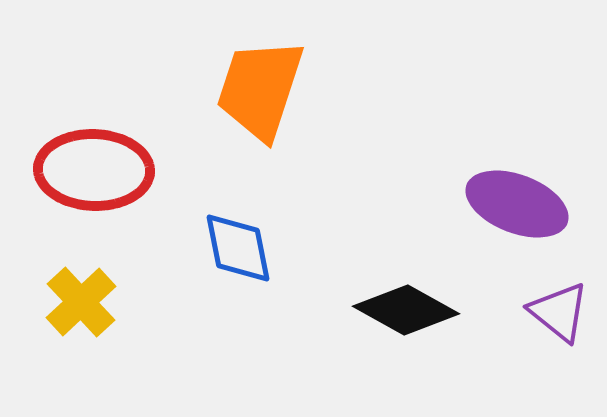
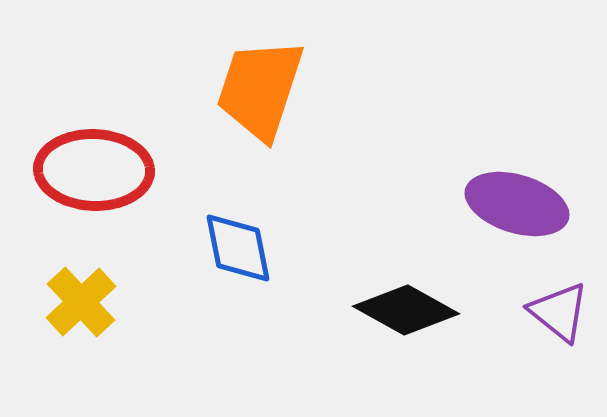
purple ellipse: rotated 4 degrees counterclockwise
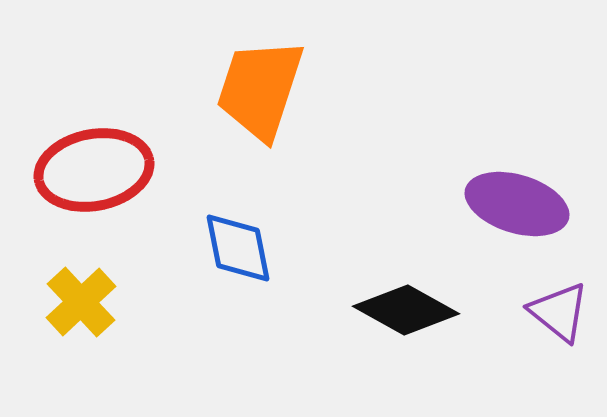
red ellipse: rotated 13 degrees counterclockwise
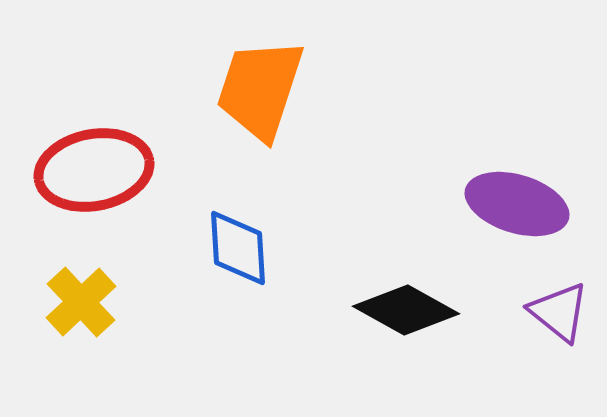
blue diamond: rotated 8 degrees clockwise
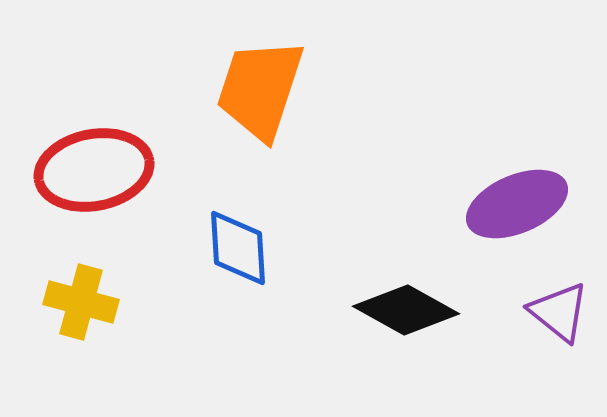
purple ellipse: rotated 40 degrees counterclockwise
yellow cross: rotated 32 degrees counterclockwise
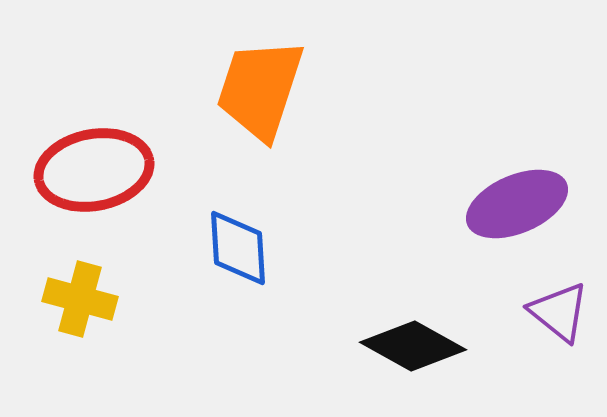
yellow cross: moved 1 px left, 3 px up
black diamond: moved 7 px right, 36 px down
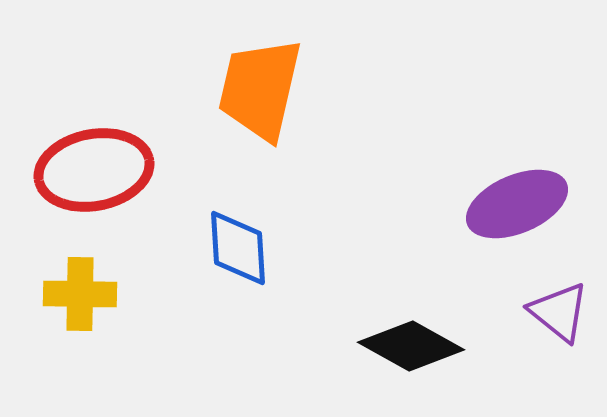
orange trapezoid: rotated 5 degrees counterclockwise
yellow cross: moved 5 px up; rotated 14 degrees counterclockwise
black diamond: moved 2 px left
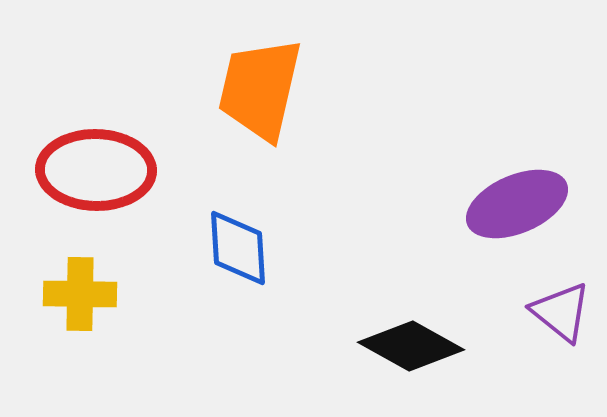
red ellipse: moved 2 px right; rotated 12 degrees clockwise
purple triangle: moved 2 px right
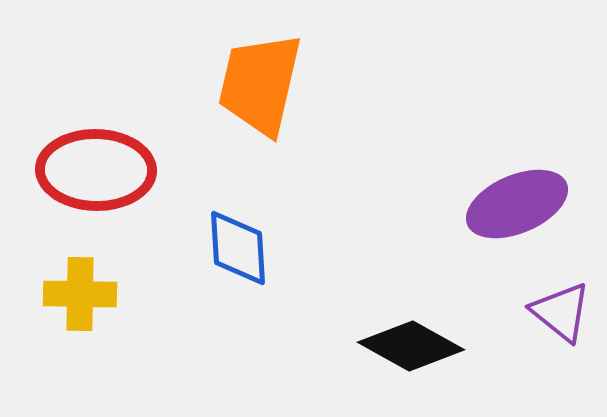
orange trapezoid: moved 5 px up
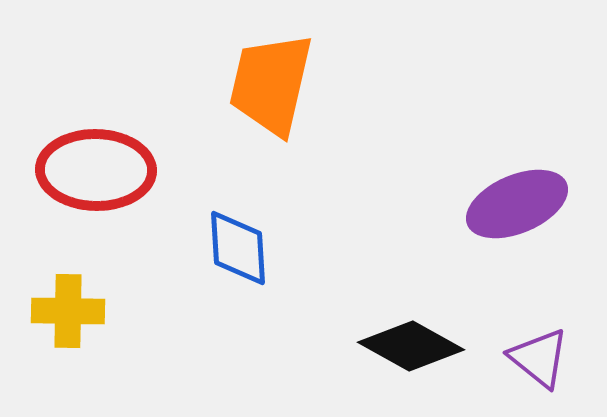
orange trapezoid: moved 11 px right
yellow cross: moved 12 px left, 17 px down
purple triangle: moved 22 px left, 46 px down
